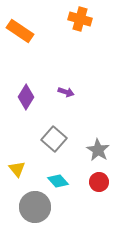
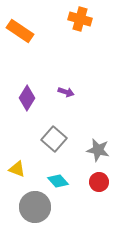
purple diamond: moved 1 px right, 1 px down
gray star: rotated 20 degrees counterclockwise
yellow triangle: rotated 30 degrees counterclockwise
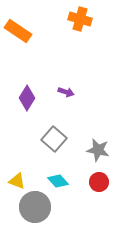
orange rectangle: moved 2 px left
yellow triangle: moved 12 px down
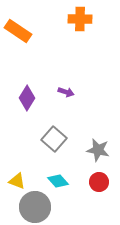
orange cross: rotated 15 degrees counterclockwise
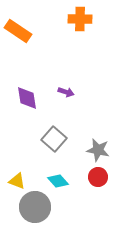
purple diamond: rotated 40 degrees counterclockwise
red circle: moved 1 px left, 5 px up
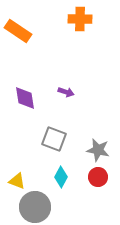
purple diamond: moved 2 px left
gray square: rotated 20 degrees counterclockwise
cyan diamond: moved 3 px right, 4 px up; rotated 70 degrees clockwise
